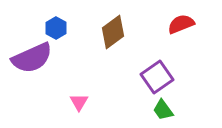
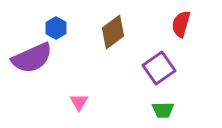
red semicircle: rotated 52 degrees counterclockwise
purple square: moved 2 px right, 9 px up
green trapezoid: rotated 55 degrees counterclockwise
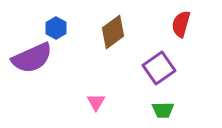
pink triangle: moved 17 px right
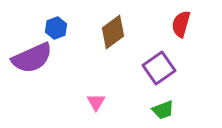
blue hexagon: rotated 10 degrees clockwise
green trapezoid: rotated 20 degrees counterclockwise
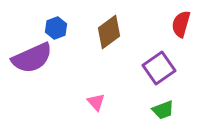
brown diamond: moved 4 px left
pink triangle: rotated 12 degrees counterclockwise
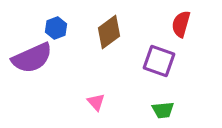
purple square: moved 7 px up; rotated 36 degrees counterclockwise
green trapezoid: rotated 15 degrees clockwise
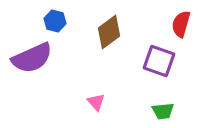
blue hexagon: moved 1 px left, 7 px up; rotated 25 degrees counterclockwise
green trapezoid: moved 1 px down
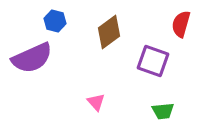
purple square: moved 6 px left
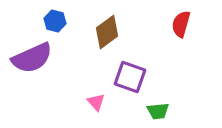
brown diamond: moved 2 px left
purple square: moved 23 px left, 16 px down
green trapezoid: moved 5 px left
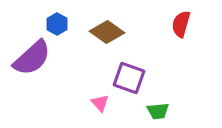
blue hexagon: moved 2 px right, 3 px down; rotated 15 degrees clockwise
brown diamond: rotated 72 degrees clockwise
purple semicircle: rotated 18 degrees counterclockwise
purple square: moved 1 px left, 1 px down
pink triangle: moved 4 px right, 1 px down
